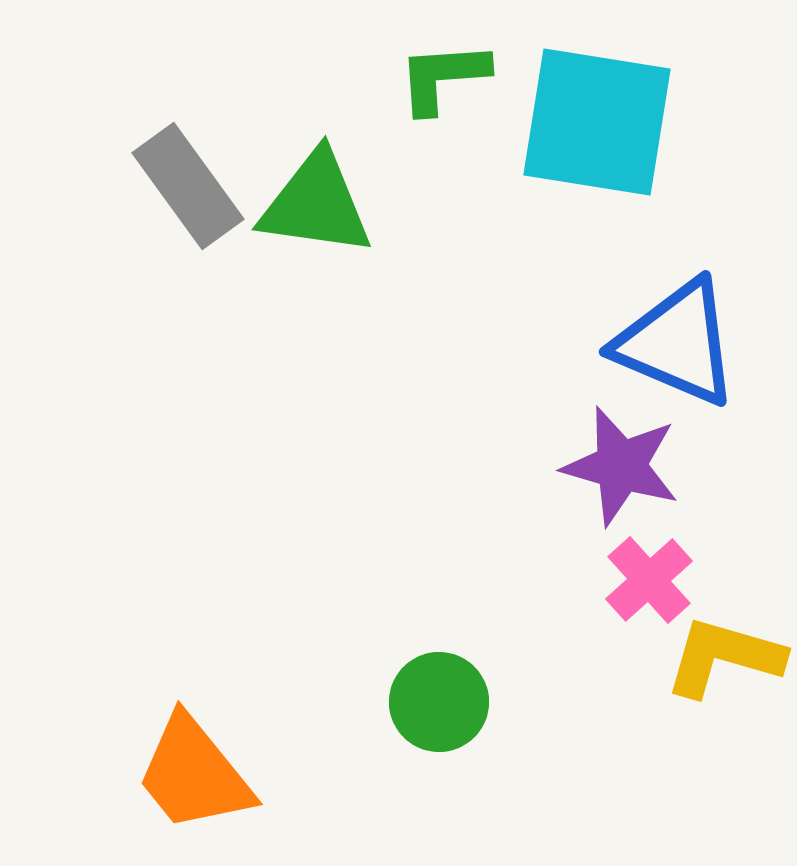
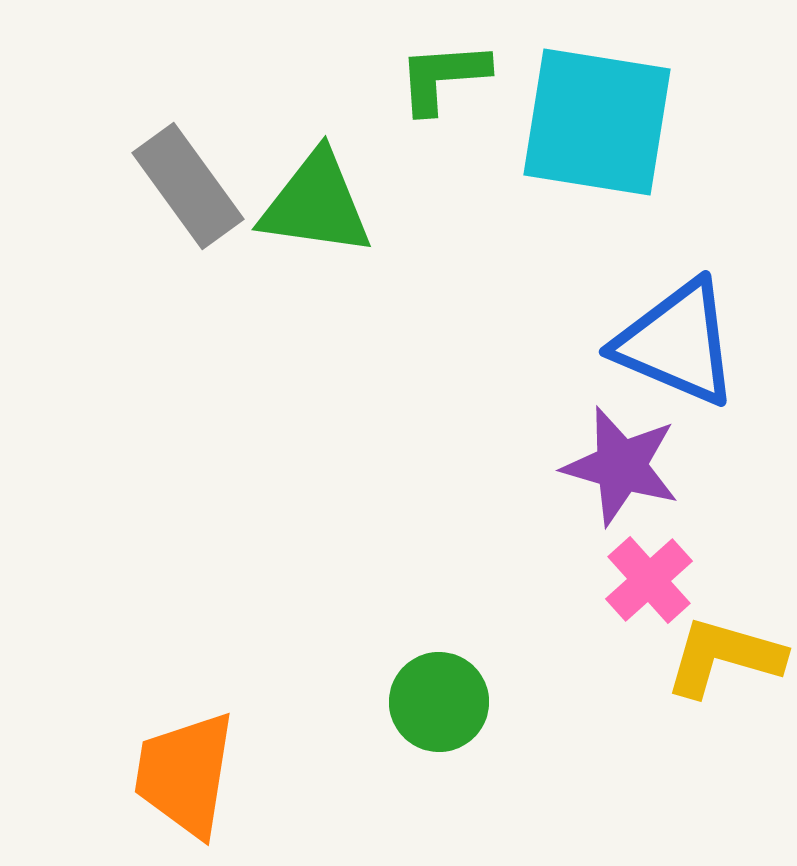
orange trapezoid: moved 9 px left; rotated 48 degrees clockwise
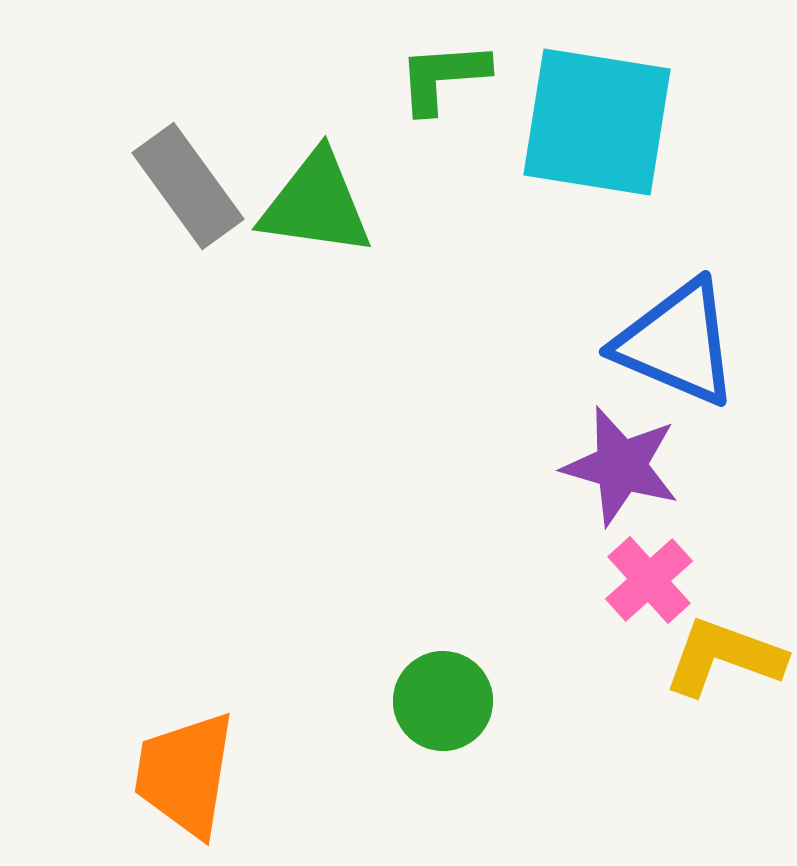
yellow L-shape: rotated 4 degrees clockwise
green circle: moved 4 px right, 1 px up
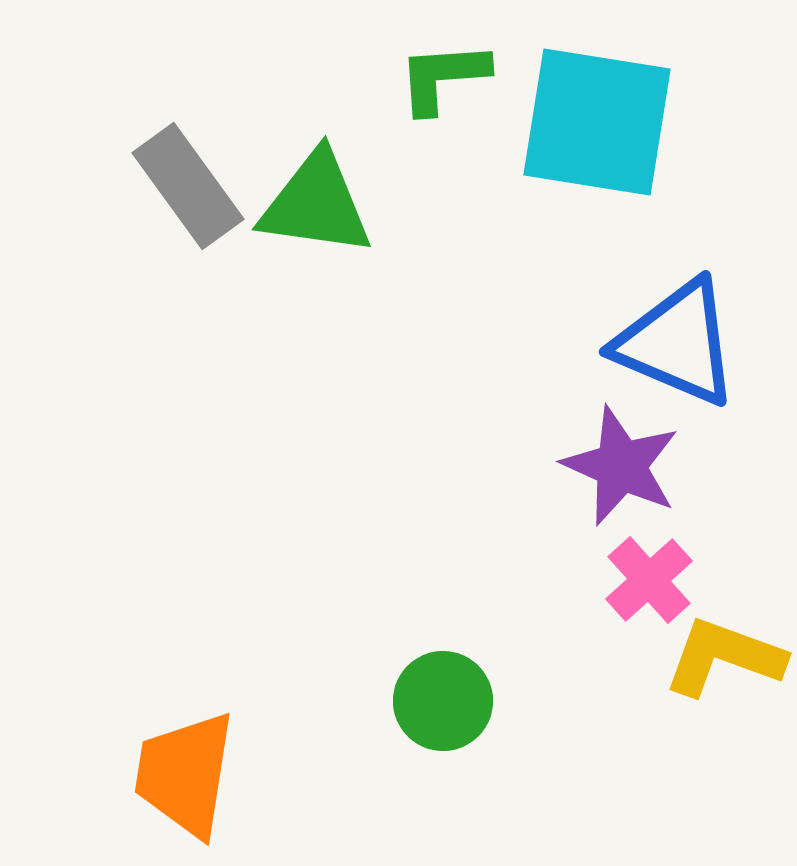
purple star: rotated 8 degrees clockwise
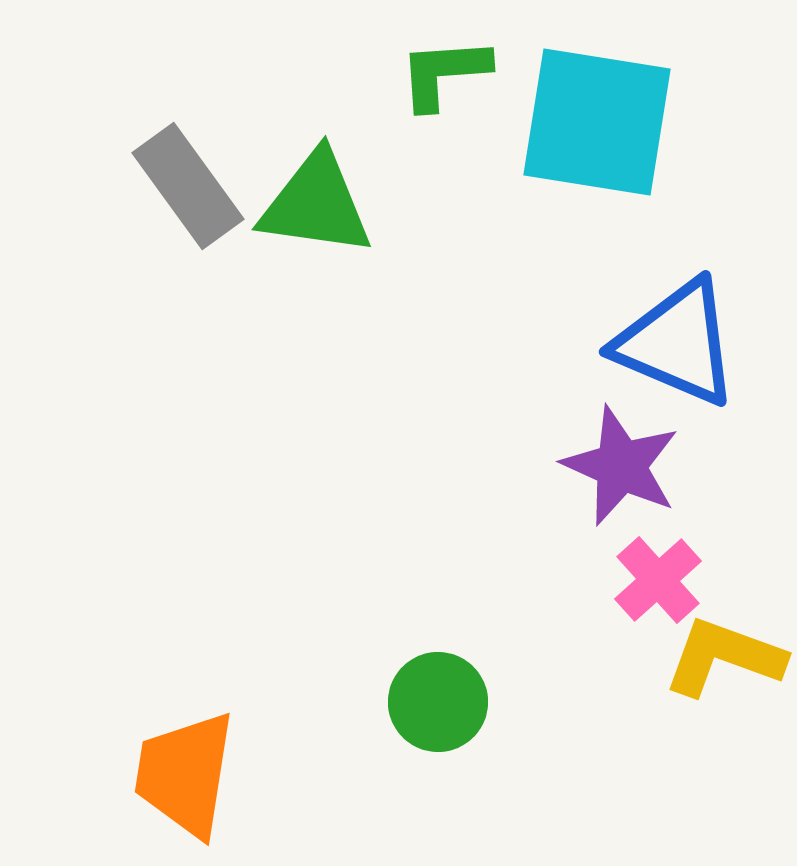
green L-shape: moved 1 px right, 4 px up
pink cross: moved 9 px right
green circle: moved 5 px left, 1 px down
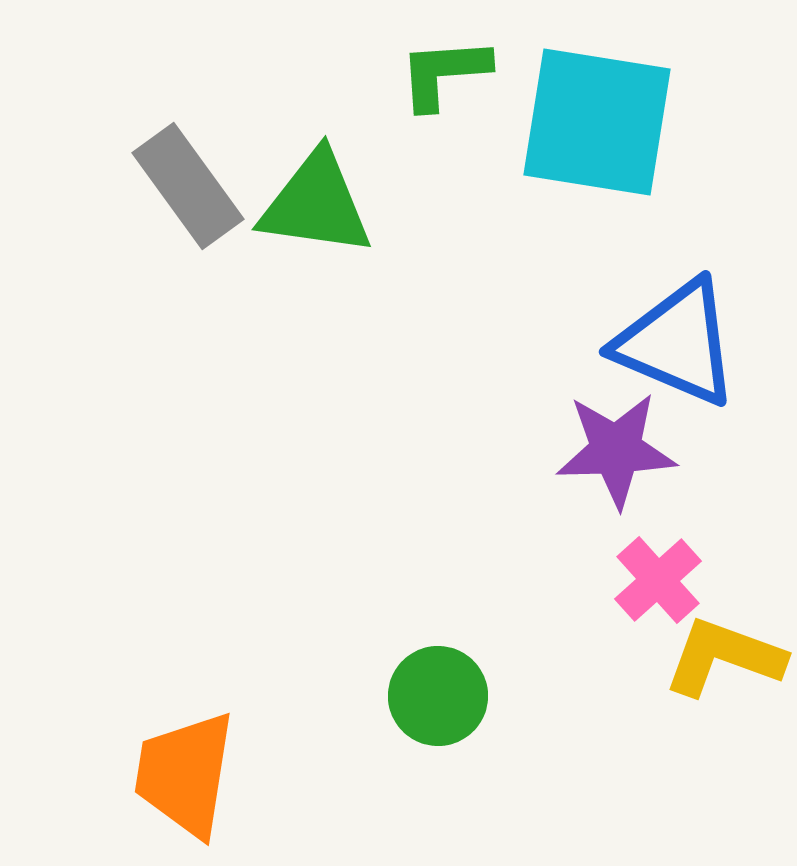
purple star: moved 5 px left, 16 px up; rotated 26 degrees counterclockwise
green circle: moved 6 px up
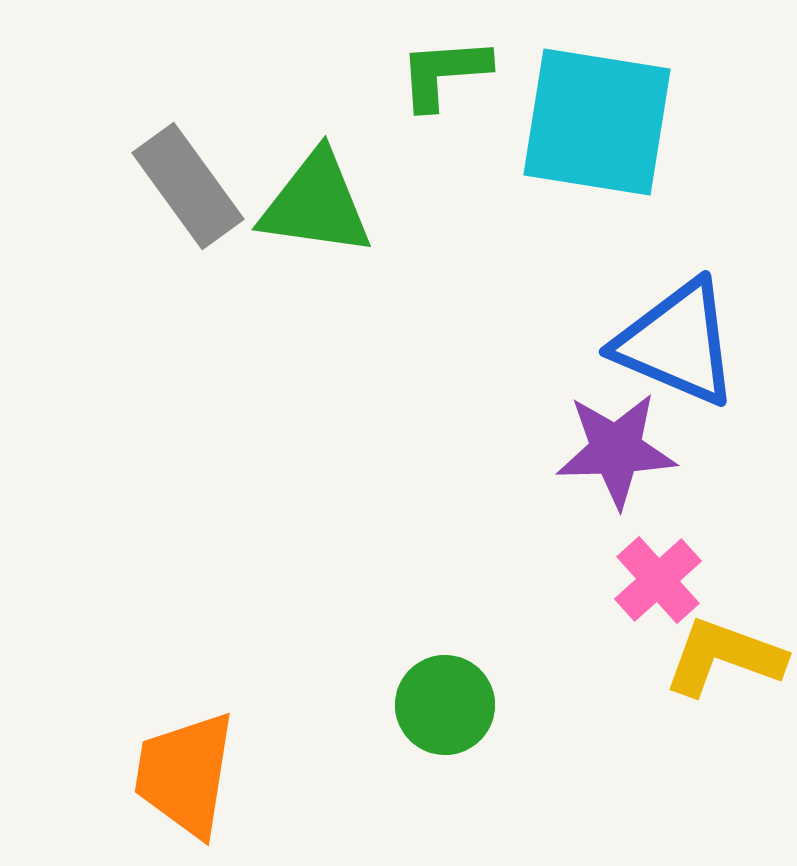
green circle: moved 7 px right, 9 px down
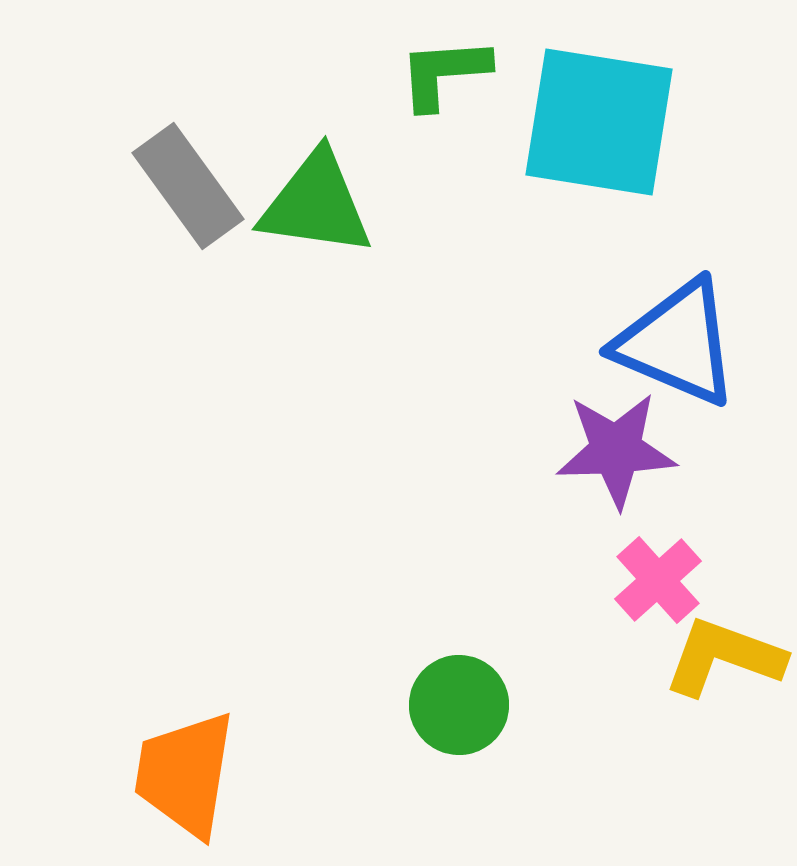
cyan square: moved 2 px right
green circle: moved 14 px right
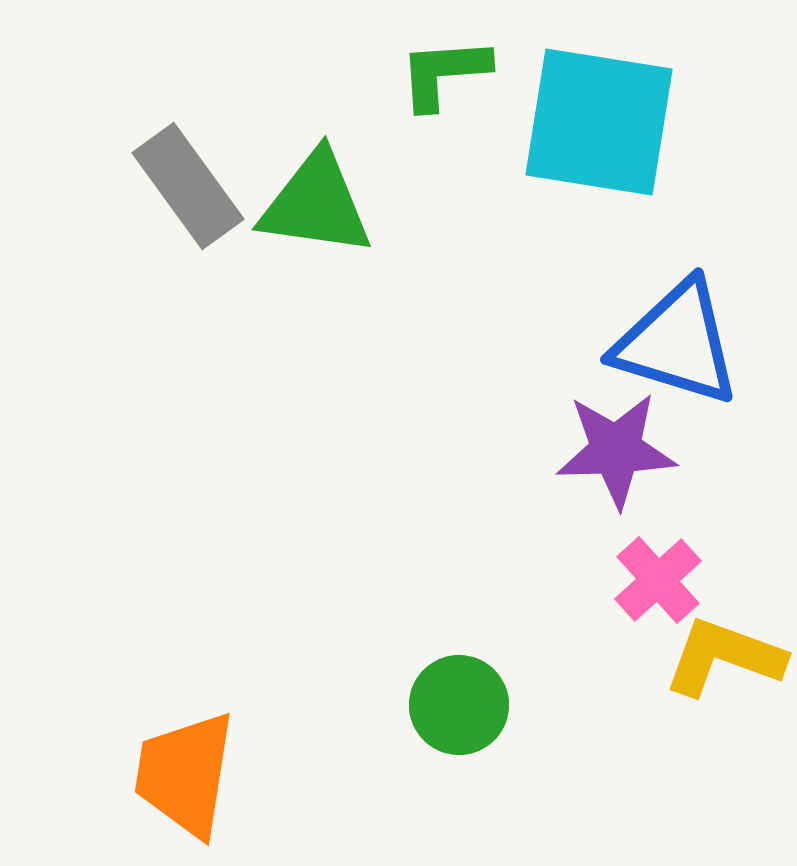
blue triangle: rotated 6 degrees counterclockwise
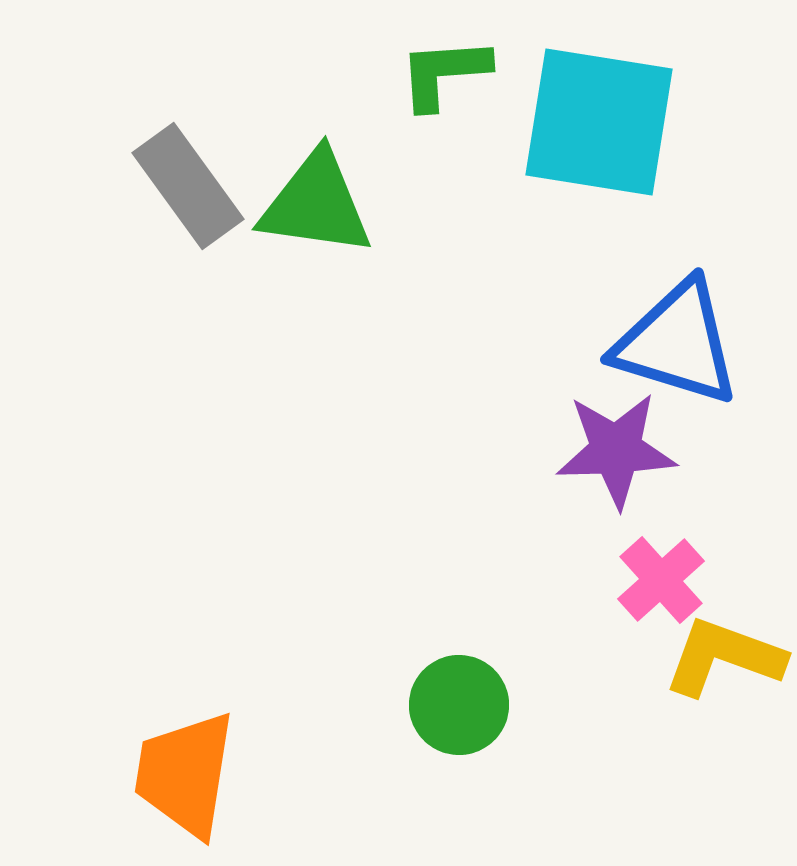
pink cross: moved 3 px right
